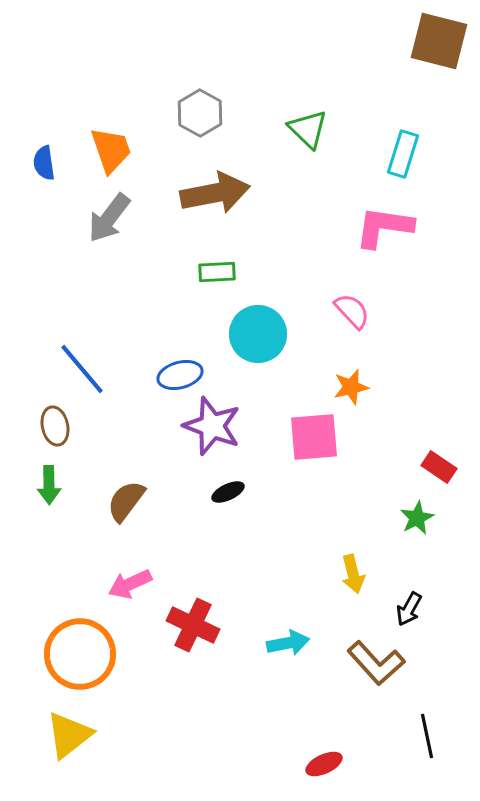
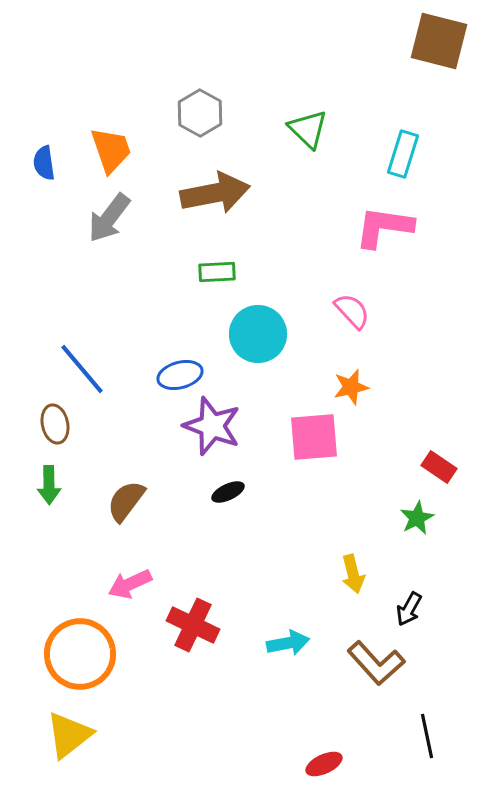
brown ellipse: moved 2 px up
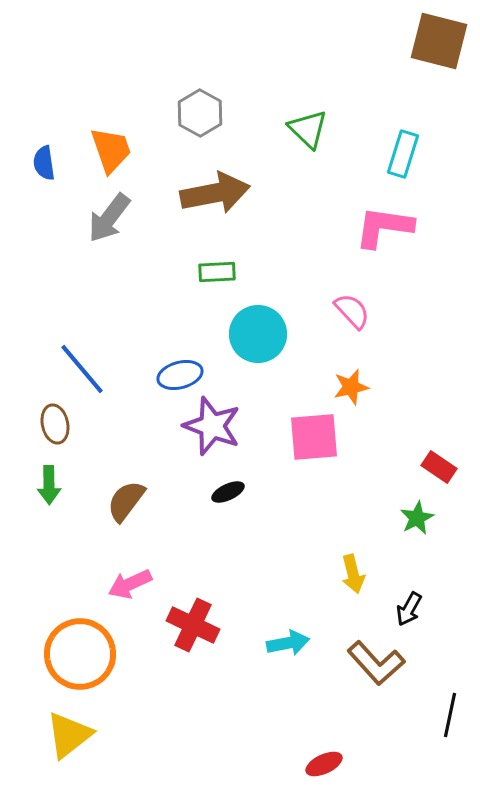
black line: moved 23 px right, 21 px up; rotated 24 degrees clockwise
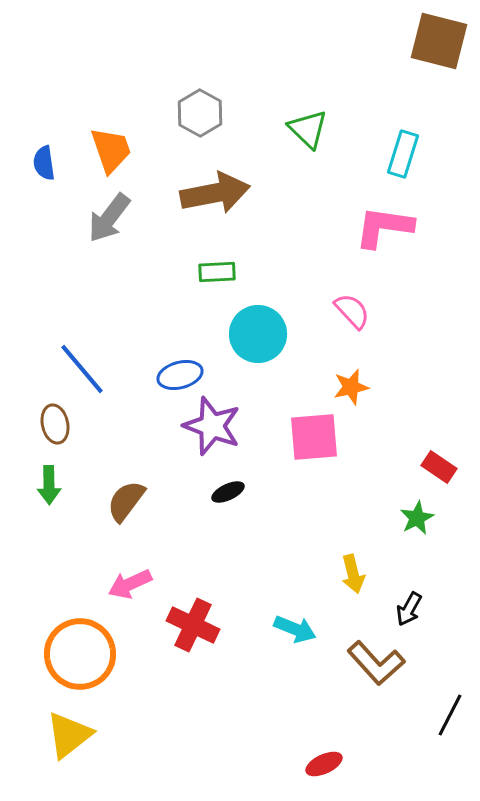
cyan arrow: moved 7 px right, 14 px up; rotated 33 degrees clockwise
black line: rotated 15 degrees clockwise
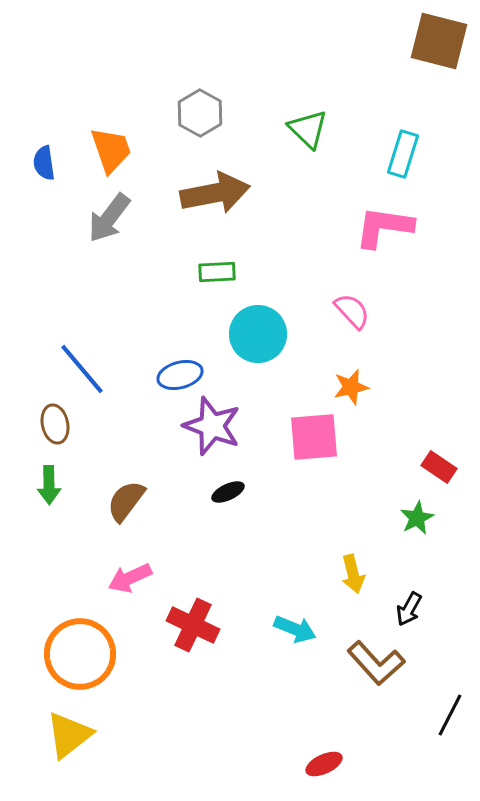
pink arrow: moved 6 px up
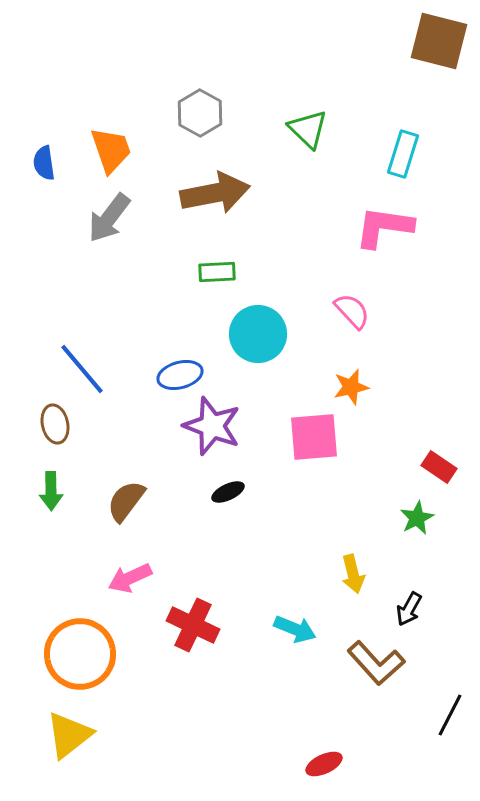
green arrow: moved 2 px right, 6 px down
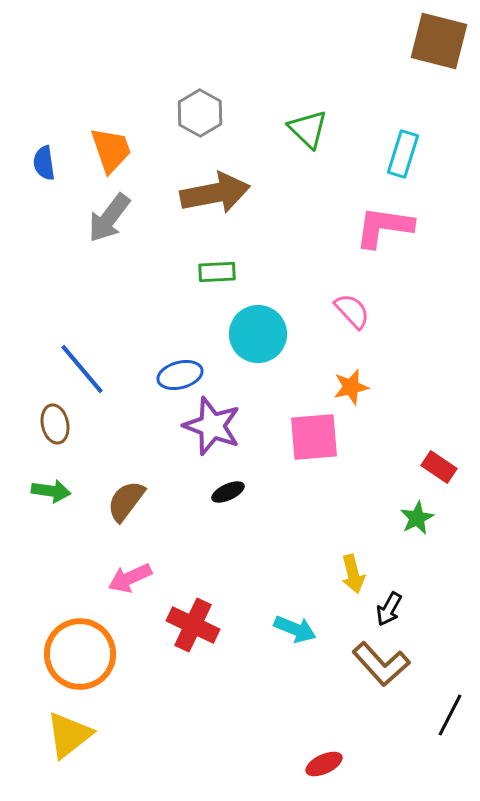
green arrow: rotated 81 degrees counterclockwise
black arrow: moved 20 px left
brown L-shape: moved 5 px right, 1 px down
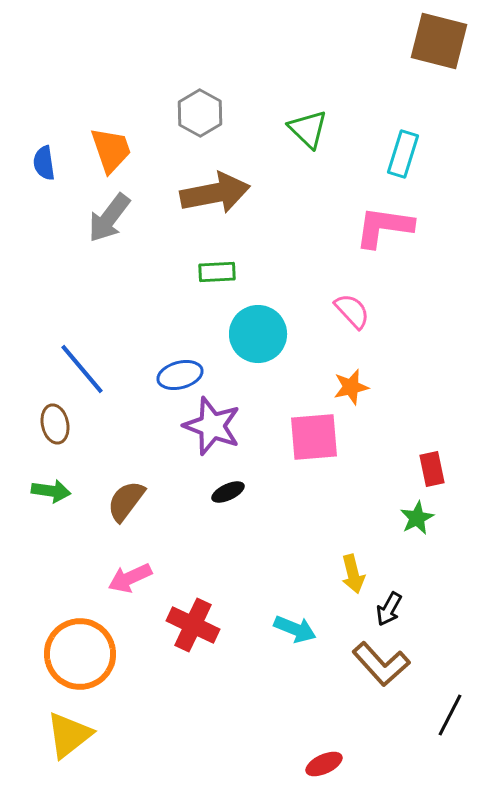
red rectangle: moved 7 px left, 2 px down; rotated 44 degrees clockwise
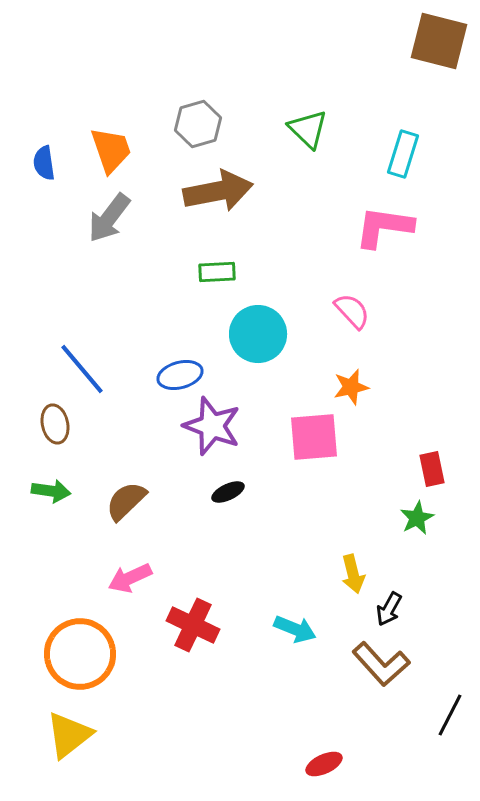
gray hexagon: moved 2 px left, 11 px down; rotated 15 degrees clockwise
brown arrow: moved 3 px right, 2 px up
brown semicircle: rotated 9 degrees clockwise
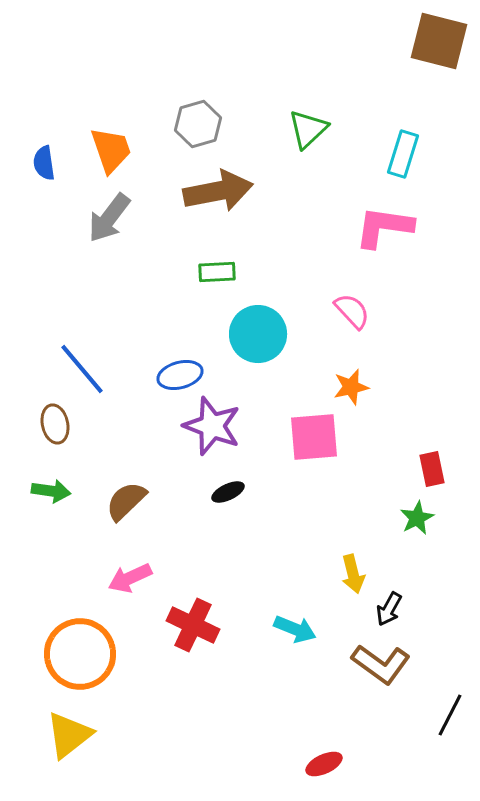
green triangle: rotated 33 degrees clockwise
brown L-shape: rotated 12 degrees counterclockwise
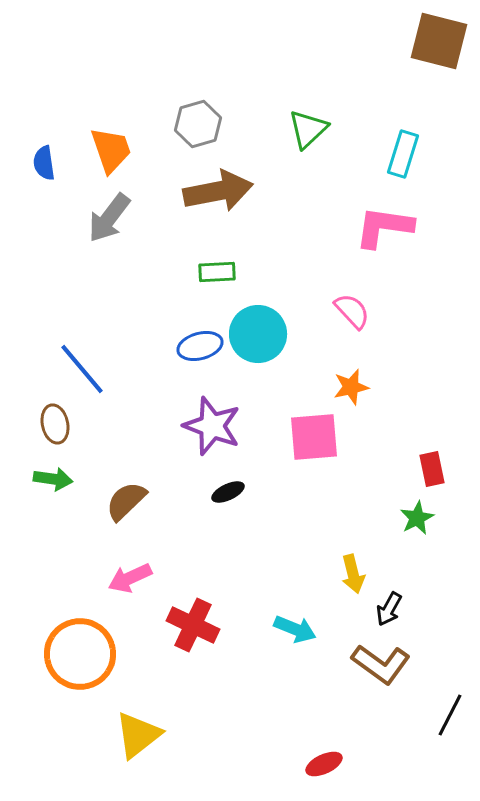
blue ellipse: moved 20 px right, 29 px up
green arrow: moved 2 px right, 12 px up
yellow triangle: moved 69 px right
